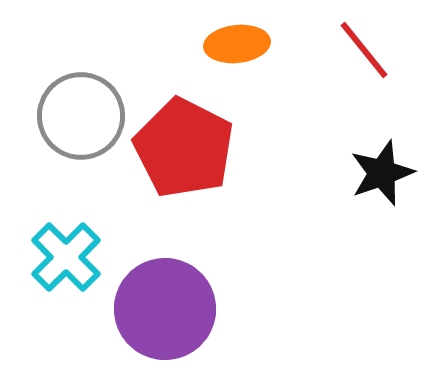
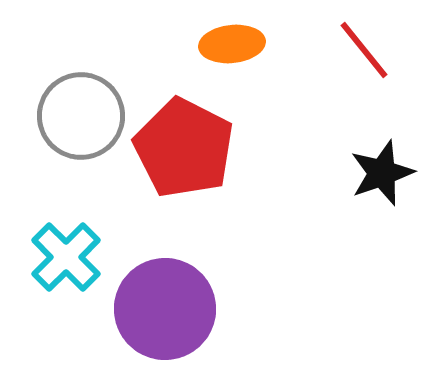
orange ellipse: moved 5 px left
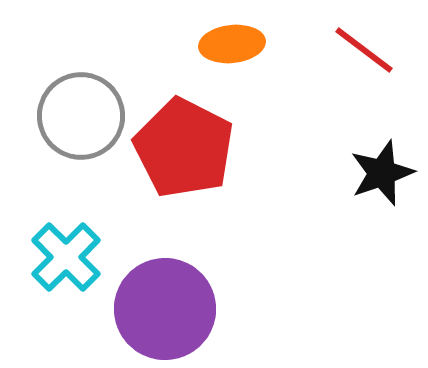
red line: rotated 14 degrees counterclockwise
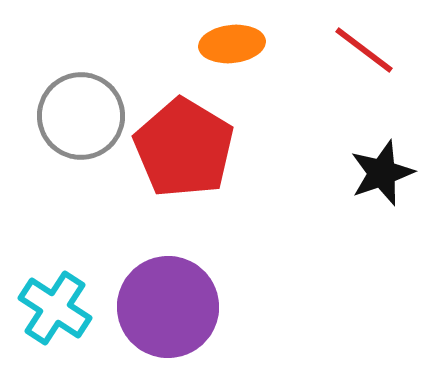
red pentagon: rotated 4 degrees clockwise
cyan cross: moved 11 px left, 51 px down; rotated 12 degrees counterclockwise
purple circle: moved 3 px right, 2 px up
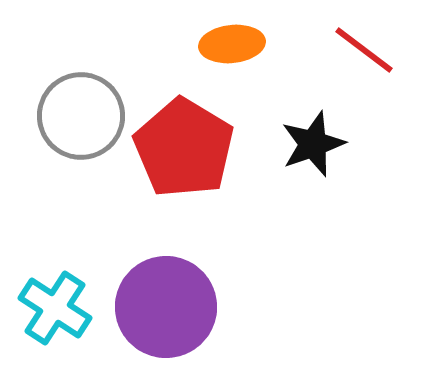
black star: moved 69 px left, 29 px up
purple circle: moved 2 px left
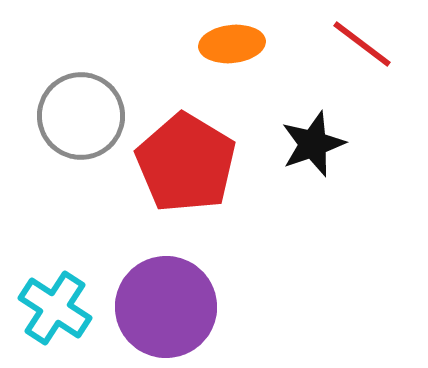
red line: moved 2 px left, 6 px up
red pentagon: moved 2 px right, 15 px down
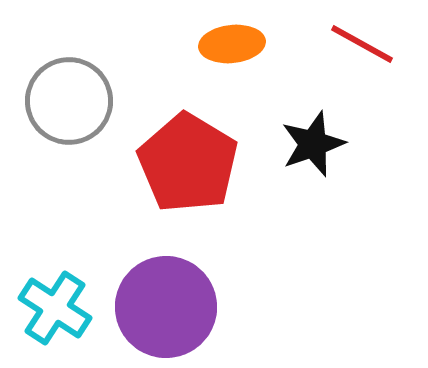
red line: rotated 8 degrees counterclockwise
gray circle: moved 12 px left, 15 px up
red pentagon: moved 2 px right
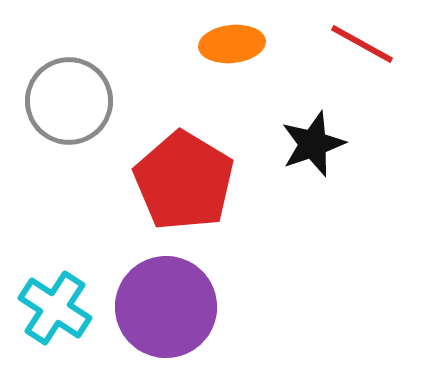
red pentagon: moved 4 px left, 18 px down
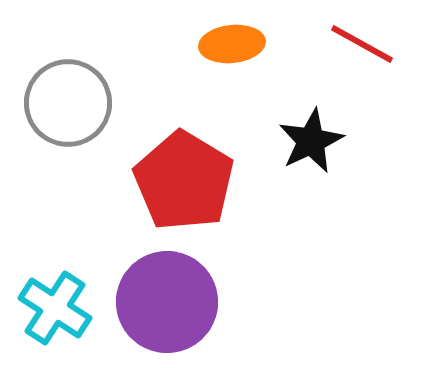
gray circle: moved 1 px left, 2 px down
black star: moved 2 px left, 3 px up; rotated 6 degrees counterclockwise
purple circle: moved 1 px right, 5 px up
